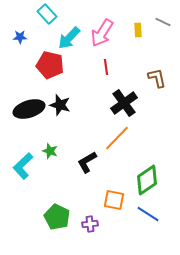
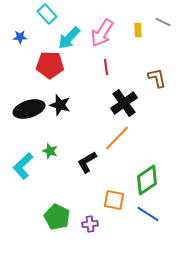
red pentagon: rotated 12 degrees counterclockwise
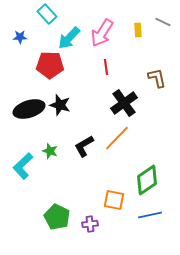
black L-shape: moved 3 px left, 16 px up
blue line: moved 2 px right, 1 px down; rotated 45 degrees counterclockwise
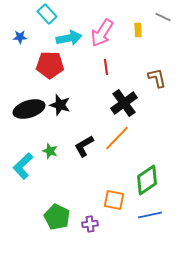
gray line: moved 5 px up
cyan arrow: rotated 145 degrees counterclockwise
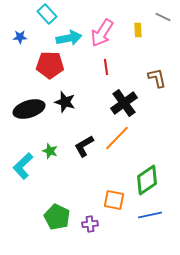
black star: moved 5 px right, 3 px up
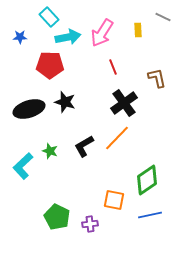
cyan rectangle: moved 2 px right, 3 px down
cyan arrow: moved 1 px left, 1 px up
red line: moved 7 px right; rotated 14 degrees counterclockwise
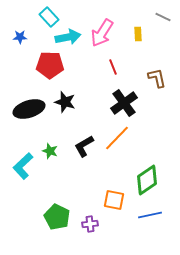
yellow rectangle: moved 4 px down
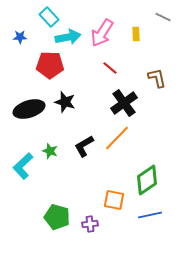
yellow rectangle: moved 2 px left
red line: moved 3 px left, 1 px down; rotated 28 degrees counterclockwise
green pentagon: rotated 10 degrees counterclockwise
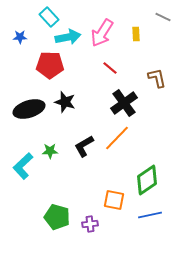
green star: rotated 21 degrees counterclockwise
